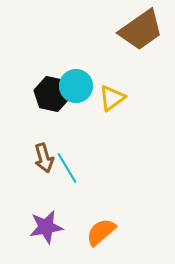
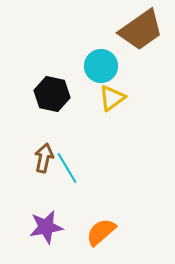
cyan circle: moved 25 px right, 20 px up
brown arrow: rotated 152 degrees counterclockwise
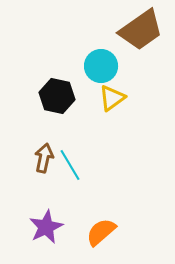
black hexagon: moved 5 px right, 2 px down
cyan line: moved 3 px right, 3 px up
purple star: rotated 16 degrees counterclockwise
